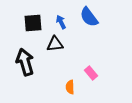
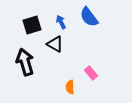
black square: moved 1 px left, 2 px down; rotated 12 degrees counterclockwise
black triangle: rotated 36 degrees clockwise
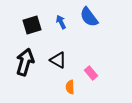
black triangle: moved 3 px right, 16 px down
black arrow: rotated 32 degrees clockwise
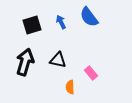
black triangle: rotated 18 degrees counterclockwise
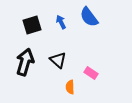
black triangle: rotated 30 degrees clockwise
pink rectangle: rotated 16 degrees counterclockwise
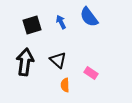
black arrow: rotated 8 degrees counterclockwise
orange semicircle: moved 5 px left, 2 px up
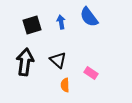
blue arrow: rotated 16 degrees clockwise
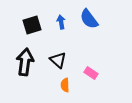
blue semicircle: moved 2 px down
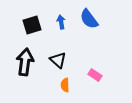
pink rectangle: moved 4 px right, 2 px down
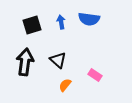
blue semicircle: rotated 45 degrees counterclockwise
orange semicircle: rotated 40 degrees clockwise
